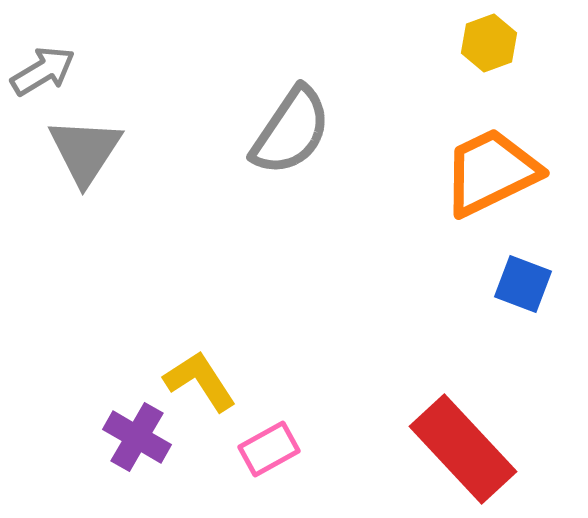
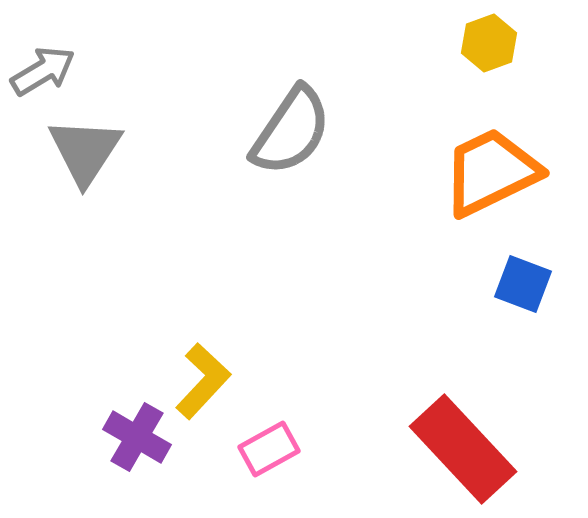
yellow L-shape: moved 3 px right; rotated 76 degrees clockwise
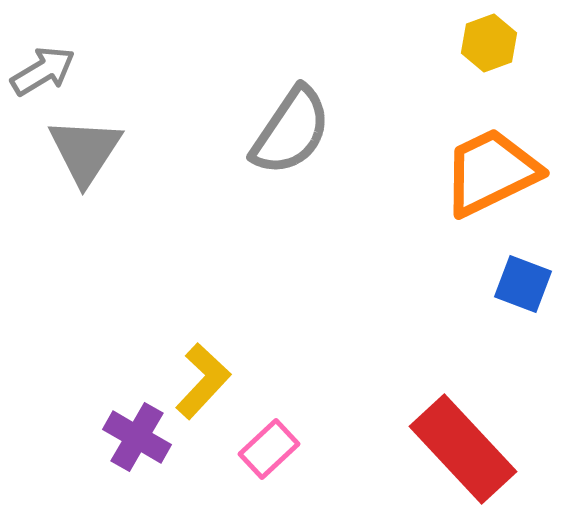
pink rectangle: rotated 14 degrees counterclockwise
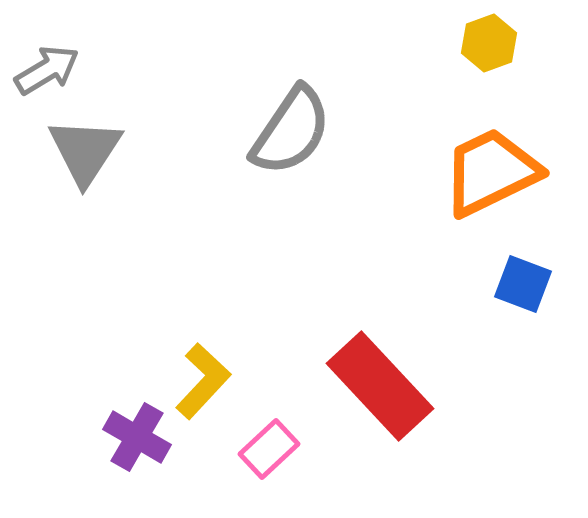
gray arrow: moved 4 px right, 1 px up
red rectangle: moved 83 px left, 63 px up
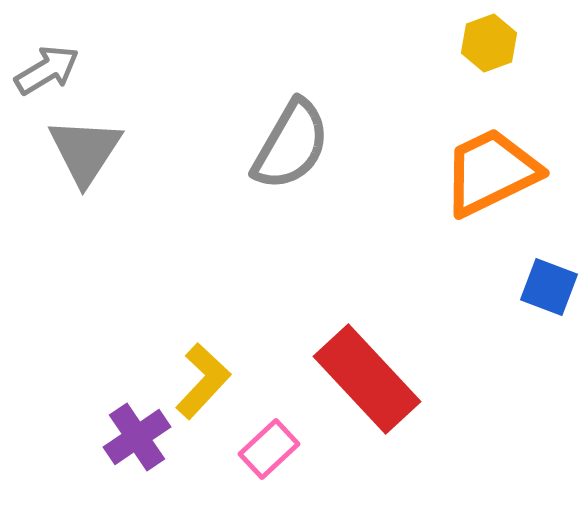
gray semicircle: moved 14 px down; rotated 4 degrees counterclockwise
blue square: moved 26 px right, 3 px down
red rectangle: moved 13 px left, 7 px up
purple cross: rotated 26 degrees clockwise
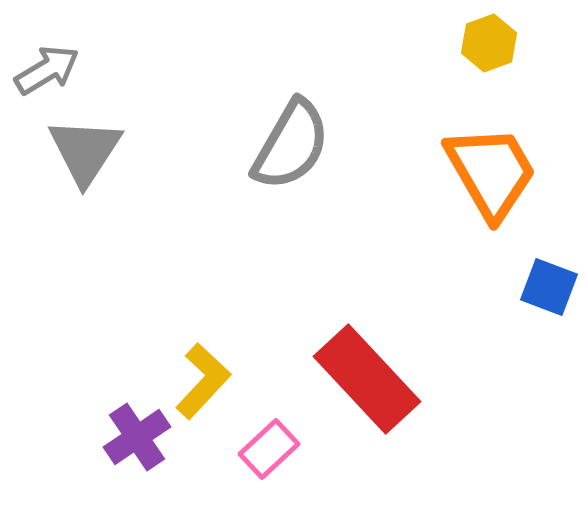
orange trapezoid: rotated 86 degrees clockwise
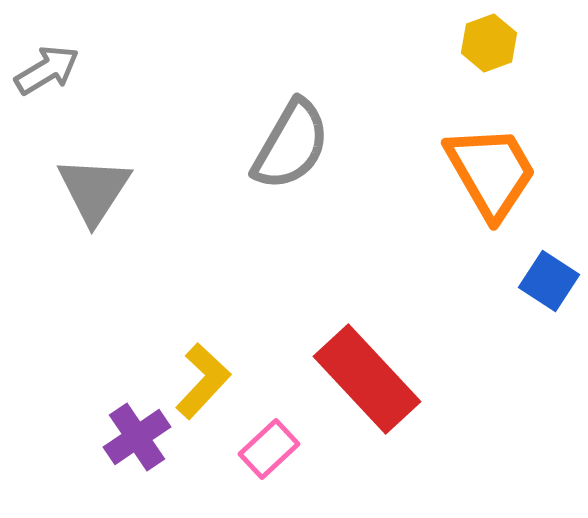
gray triangle: moved 9 px right, 39 px down
blue square: moved 6 px up; rotated 12 degrees clockwise
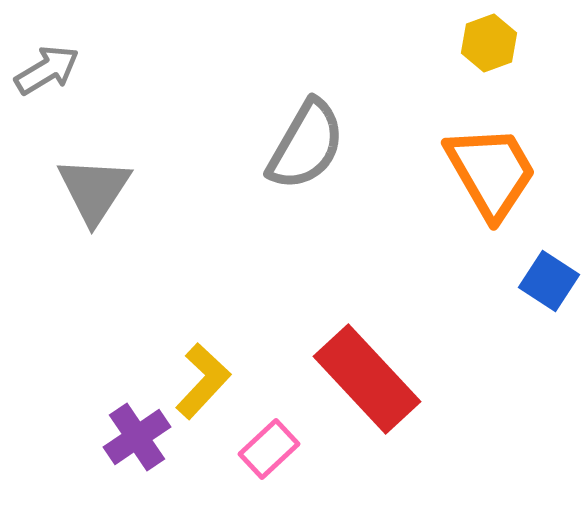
gray semicircle: moved 15 px right
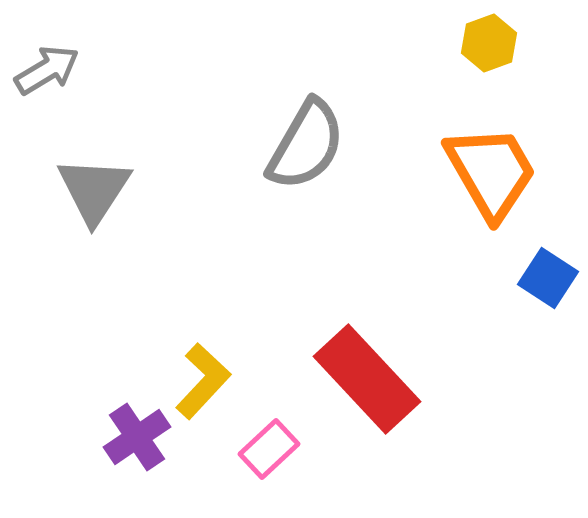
blue square: moved 1 px left, 3 px up
